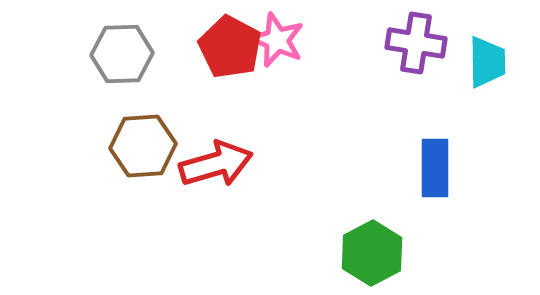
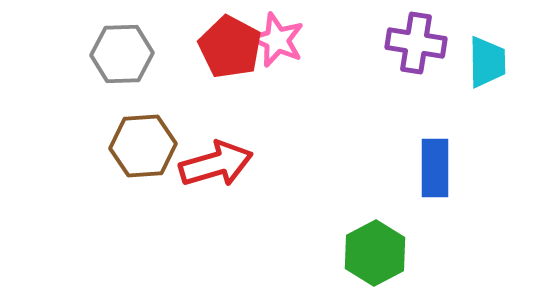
green hexagon: moved 3 px right
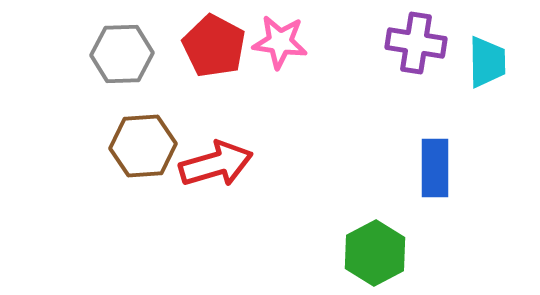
pink star: moved 3 px right, 2 px down; rotated 16 degrees counterclockwise
red pentagon: moved 16 px left, 1 px up
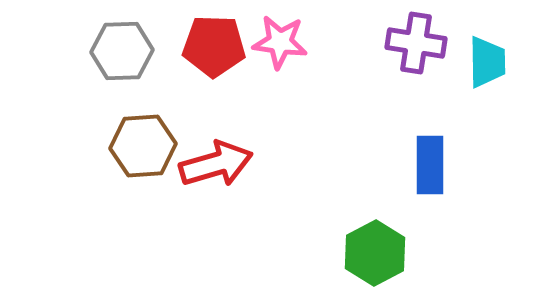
red pentagon: rotated 26 degrees counterclockwise
gray hexagon: moved 3 px up
blue rectangle: moved 5 px left, 3 px up
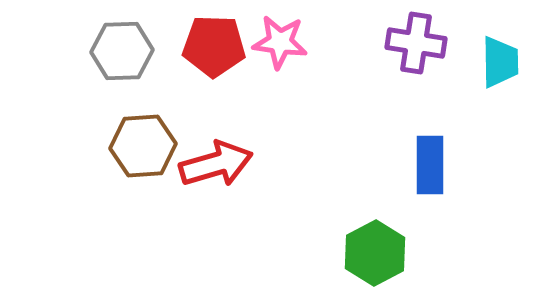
cyan trapezoid: moved 13 px right
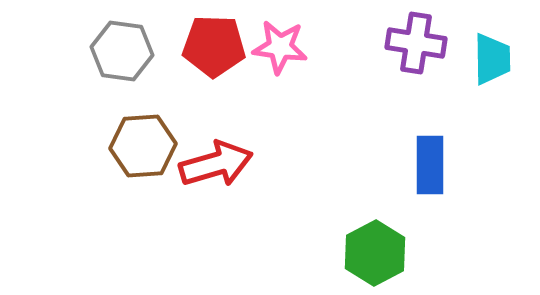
pink star: moved 5 px down
gray hexagon: rotated 10 degrees clockwise
cyan trapezoid: moved 8 px left, 3 px up
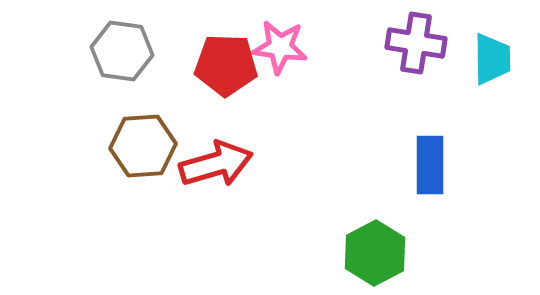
red pentagon: moved 12 px right, 19 px down
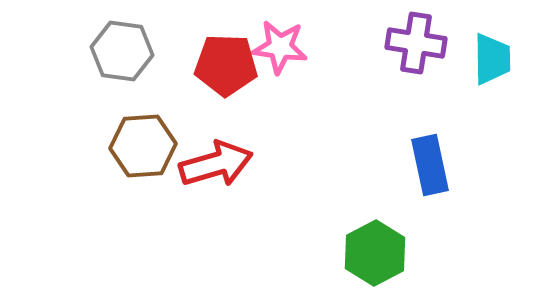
blue rectangle: rotated 12 degrees counterclockwise
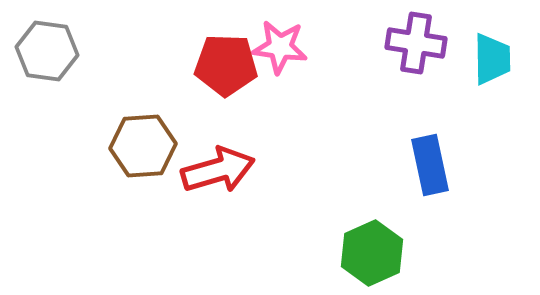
gray hexagon: moved 75 px left
red arrow: moved 2 px right, 6 px down
green hexagon: moved 3 px left; rotated 4 degrees clockwise
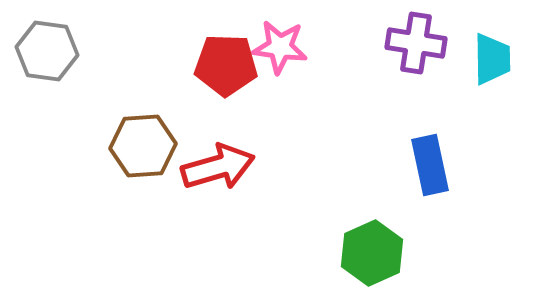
red arrow: moved 3 px up
